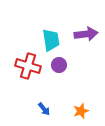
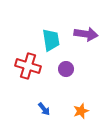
purple arrow: rotated 15 degrees clockwise
purple circle: moved 7 px right, 4 px down
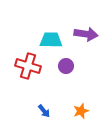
cyan trapezoid: rotated 80 degrees counterclockwise
purple circle: moved 3 px up
blue arrow: moved 2 px down
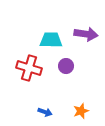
red cross: moved 1 px right, 2 px down
blue arrow: moved 1 px right, 1 px down; rotated 32 degrees counterclockwise
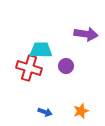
cyan trapezoid: moved 10 px left, 10 px down
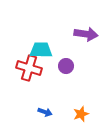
orange star: moved 3 px down
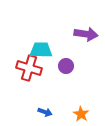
orange star: rotated 21 degrees counterclockwise
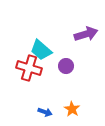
purple arrow: rotated 25 degrees counterclockwise
cyan trapezoid: rotated 140 degrees counterclockwise
orange star: moved 9 px left, 5 px up
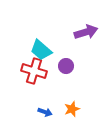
purple arrow: moved 2 px up
red cross: moved 5 px right, 3 px down
orange star: rotated 21 degrees clockwise
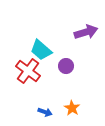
red cross: moved 6 px left; rotated 20 degrees clockwise
orange star: moved 1 px up; rotated 21 degrees counterclockwise
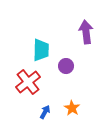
purple arrow: rotated 80 degrees counterclockwise
cyan trapezoid: rotated 130 degrees counterclockwise
red cross: moved 11 px down; rotated 15 degrees clockwise
blue arrow: rotated 80 degrees counterclockwise
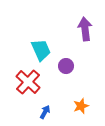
purple arrow: moved 1 px left, 3 px up
cyan trapezoid: rotated 25 degrees counterclockwise
red cross: rotated 10 degrees counterclockwise
orange star: moved 9 px right, 2 px up; rotated 21 degrees clockwise
